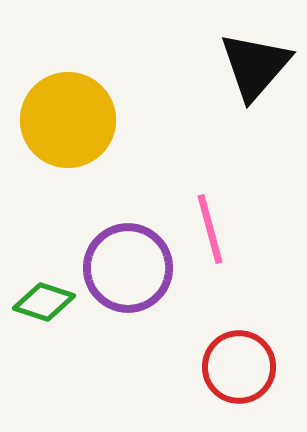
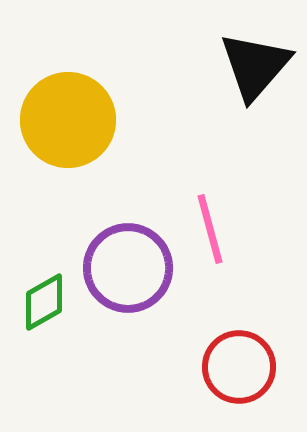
green diamond: rotated 48 degrees counterclockwise
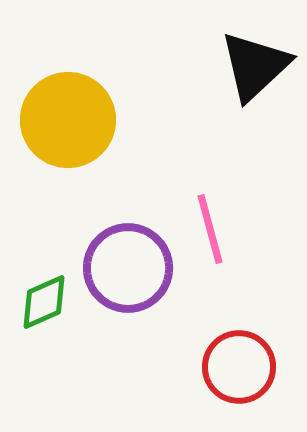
black triangle: rotated 6 degrees clockwise
green diamond: rotated 6 degrees clockwise
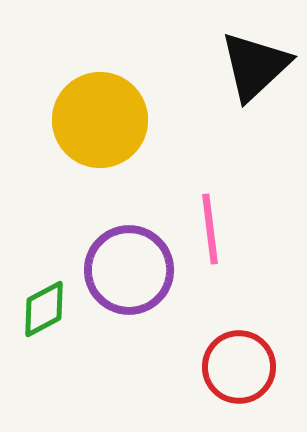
yellow circle: moved 32 px right
pink line: rotated 8 degrees clockwise
purple circle: moved 1 px right, 2 px down
green diamond: moved 7 px down; rotated 4 degrees counterclockwise
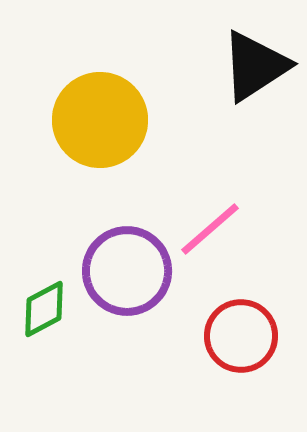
black triangle: rotated 10 degrees clockwise
pink line: rotated 56 degrees clockwise
purple circle: moved 2 px left, 1 px down
red circle: moved 2 px right, 31 px up
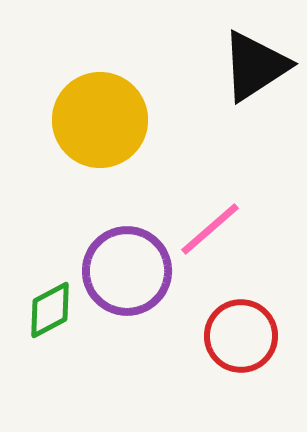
green diamond: moved 6 px right, 1 px down
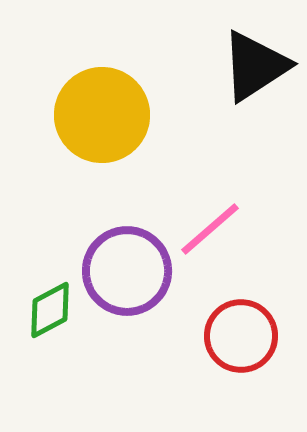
yellow circle: moved 2 px right, 5 px up
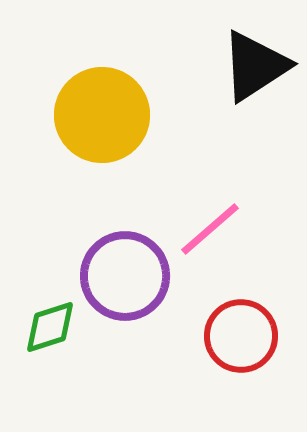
purple circle: moved 2 px left, 5 px down
green diamond: moved 17 px down; rotated 10 degrees clockwise
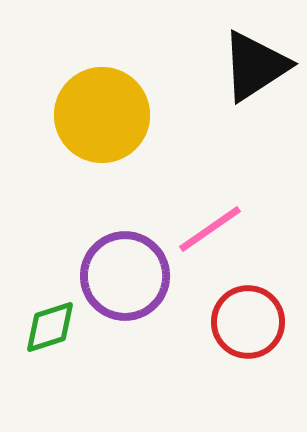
pink line: rotated 6 degrees clockwise
red circle: moved 7 px right, 14 px up
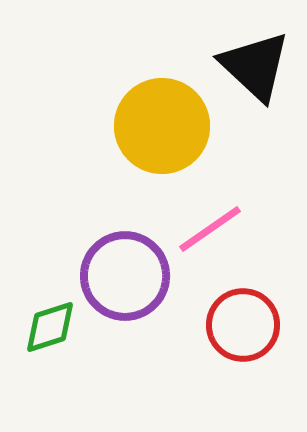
black triangle: rotated 44 degrees counterclockwise
yellow circle: moved 60 px right, 11 px down
red circle: moved 5 px left, 3 px down
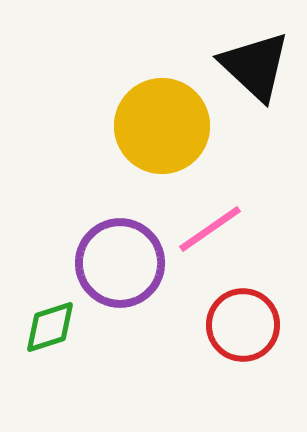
purple circle: moved 5 px left, 13 px up
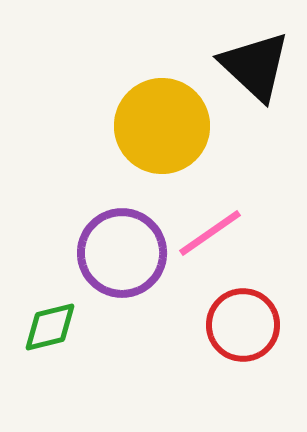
pink line: moved 4 px down
purple circle: moved 2 px right, 10 px up
green diamond: rotated 4 degrees clockwise
